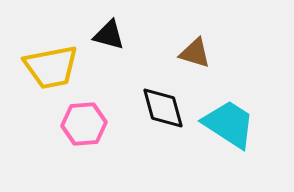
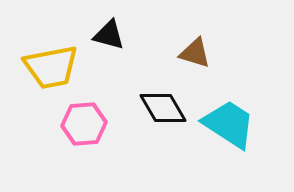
black diamond: rotated 15 degrees counterclockwise
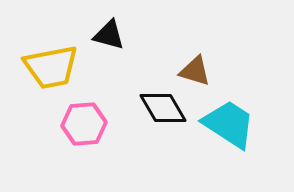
brown triangle: moved 18 px down
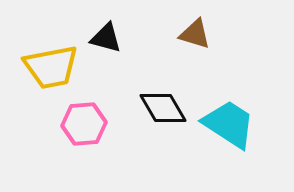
black triangle: moved 3 px left, 3 px down
brown triangle: moved 37 px up
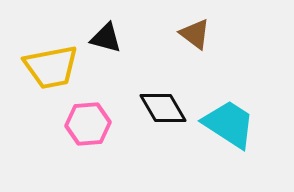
brown triangle: rotated 20 degrees clockwise
pink hexagon: moved 4 px right
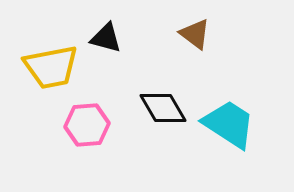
pink hexagon: moved 1 px left, 1 px down
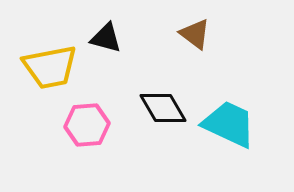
yellow trapezoid: moved 1 px left
cyan trapezoid: rotated 8 degrees counterclockwise
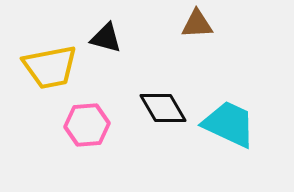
brown triangle: moved 2 px right, 10 px up; rotated 40 degrees counterclockwise
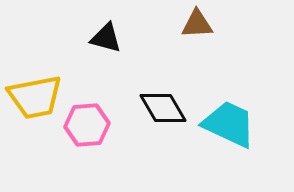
yellow trapezoid: moved 15 px left, 30 px down
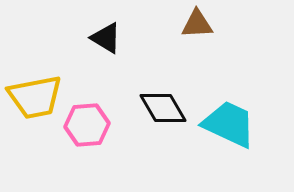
black triangle: rotated 16 degrees clockwise
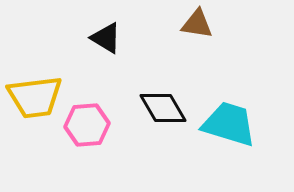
brown triangle: rotated 12 degrees clockwise
yellow trapezoid: rotated 4 degrees clockwise
cyan trapezoid: rotated 8 degrees counterclockwise
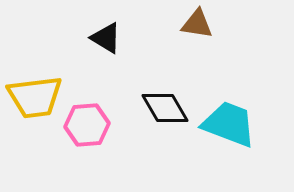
black diamond: moved 2 px right
cyan trapezoid: rotated 4 degrees clockwise
